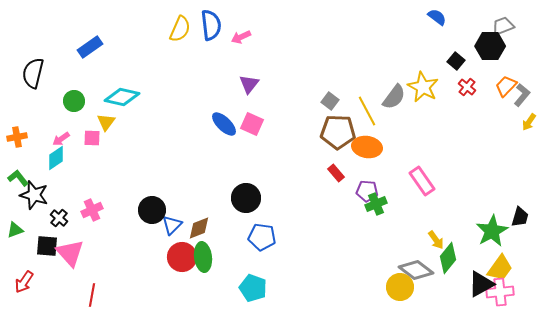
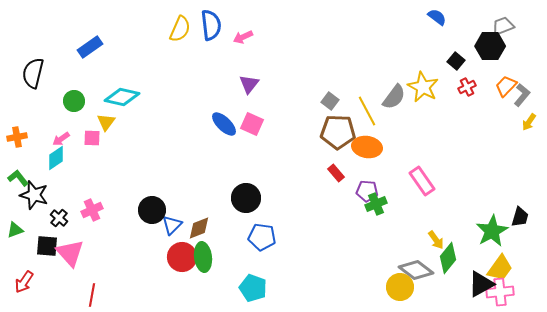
pink arrow at (241, 37): moved 2 px right
red cross at (467, 87): rotated 24 degrees clockwise
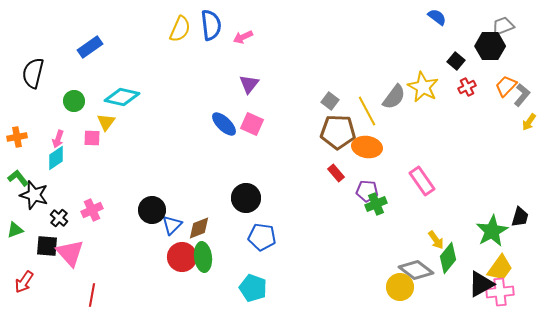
pink arrow at (61, 139): moved 3 px left; rotated 36 degrees counterclockwise
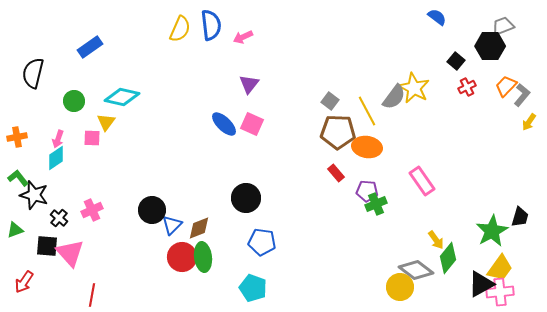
yellow star at (423, 87): moved 9 px left, 1 px down
blue pentagon at (262, 237): moved 5 px down
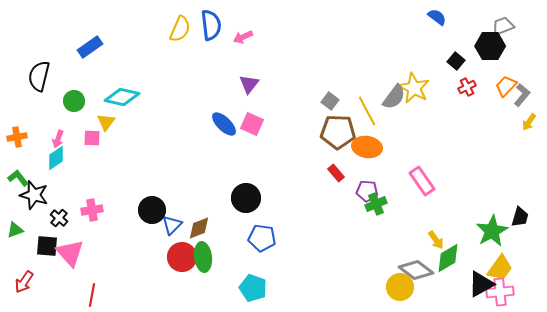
black semicircle at (33, 73): moved 6 px right, 3 px down
pink cross at (92, 210): rotated 15 degrees clockwise
blue pentagon at (262, 242): moved 4 px up
green diamond at (448, 258): rotated 20 degrees clockwise
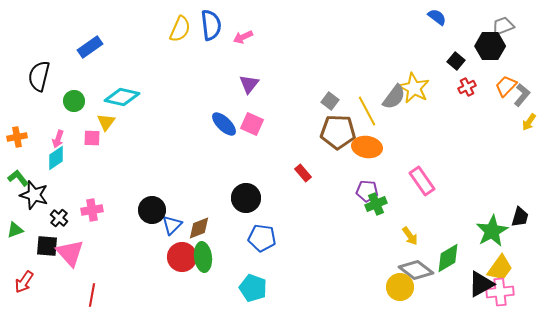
red rectangle at (336, 173): moved 33 px left
yellow arrow at (436, 240): moved 26 px left, 4 px up
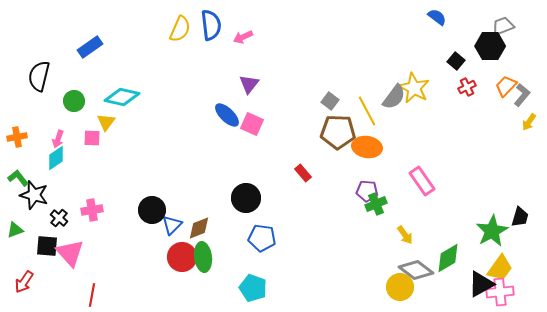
blue ellipse at (224, 124): moved 3 px right, 9 px up
yellow arrow at (410, 236): moved 5 px left, 1 px up
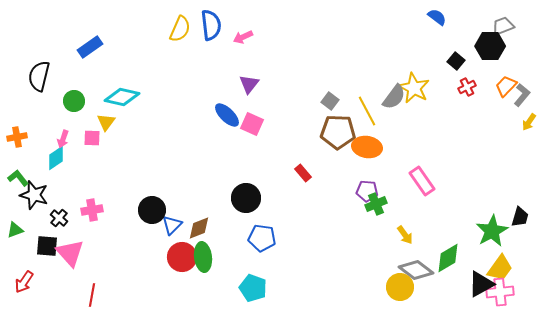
pink arrow at (58, 139): moved 5 px right
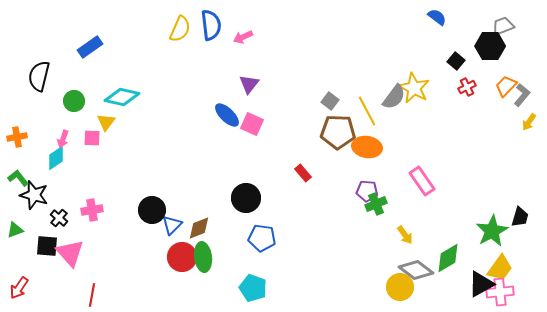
red arrow at (24, 282): moved 5 px left, 6 px down
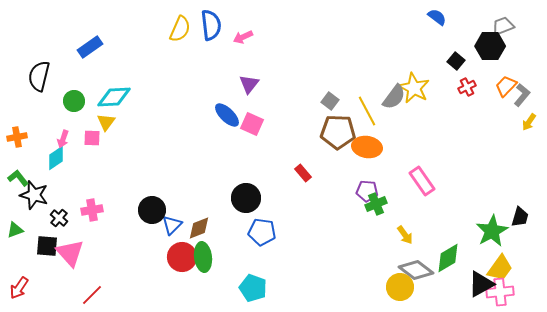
cyan diamond at (122, 97): moved 8 px left; rotated 16 degrees counterclockwise
blue pentagon at (262, 238): moved 6 px up
red line at (92, 295): rotated 35 degrees clockwise
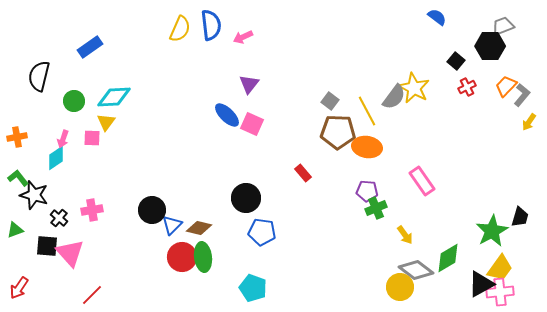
green cross at (376, 204): moved 4 px down
brown diamond at (199, 228): rotated 35 degrees clockwise
